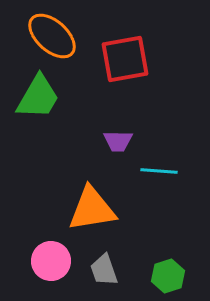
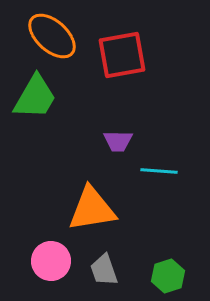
red square: moved 3 px left, 4 px up
green trapezoid: moved 3 px left
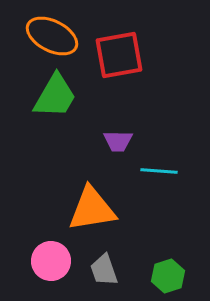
orange ellipse: rotated 15 degrees counterclockwise
red square: moved 3 px left
green trapezoid: moved 20 px right, 1 px up
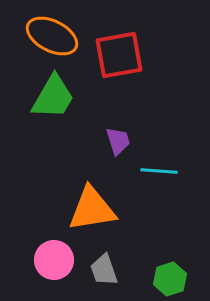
green trapezoid: moved 2 px left, 1 px down
purple trapezoid: rotated 108 degrees counterclockwise
pink circle: moved 3 px right, 1 px up
green hexagon: moved 2 px right, 3 px down
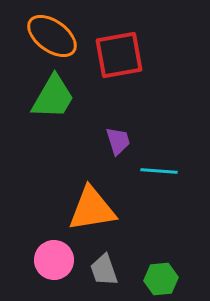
orange ellipse: rotated 9 degrees clockwise
green hexagon: moved 9 px left; rotated 12 degrees clockwise
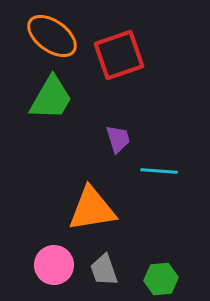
red square: rotated 9 degrees counterclockwise
green trapezoid: moved 2 px left, 1 px down
purple trapezoid: moved 2 px up
pink circle: moved 5 px down
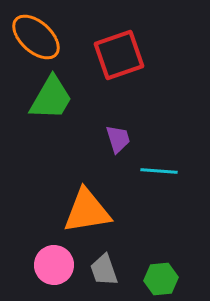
orange ellipse: moved 16 px left, 1 px down; rotated 6 degrees clockwise
orange triangle: moved 5 px left, 2 px down
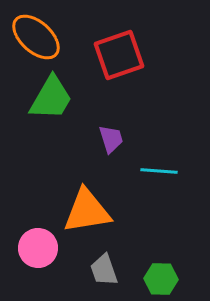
purple trapezoid: moved 7 px left
pink circle: moved 16 px left, 17 px up
green hexagon: rotated 8 degrees clockwise
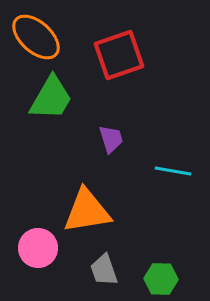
cyan line: moved 14 px right; rotated 6 degrees clockwise
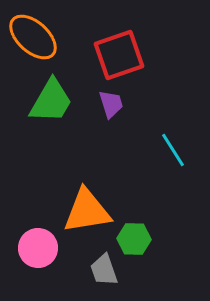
orange ellipse: moved 3 px left
green trapezoid: moved 3 px down
purple trapezoid: moved 35 px up
cyan line: moved 21 px up; rotated 48 degrees clockwise
green hexagon: moved 27 px left, 40 px up
